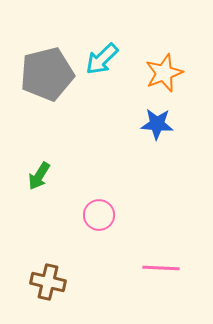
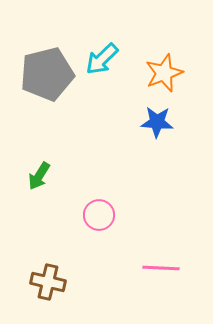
blue star: moved 2 px up
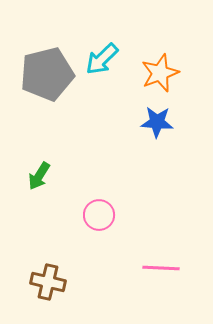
orange star: moved 4 px left
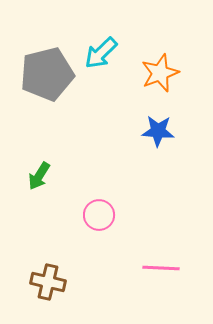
cyan arrow: moved 1 px left, 6 px up
blue star: moved 1 px right, 9 px down
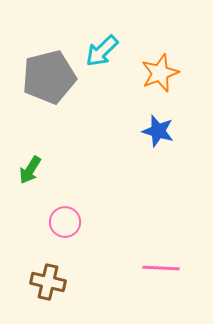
cyan arrow: moved 1 px right, 2 px up
gray pentagon: moved 2 px right, 3 px down
blue star: rotated 12 degrees clockwise
green arrow: moved 9 px left, 6 px up
pink circle: moved 34 px left, 7 px down
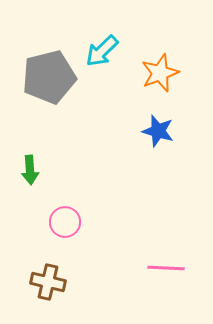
green arrow: rotated 36 degrees counterclockwise
pink line: moved 5 px right
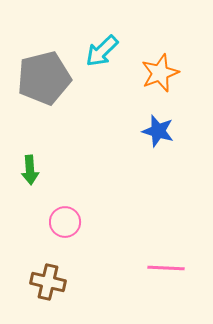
gray pentagon: moved 5 px left, 1 px down
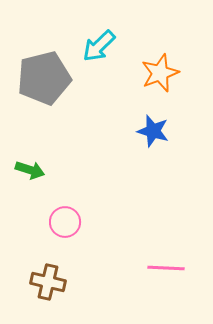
cyan arrow: moved 3 px left, 5 px up
blue star: moved 5 px left
green arrow: rotated 68 degrees counterclockwise
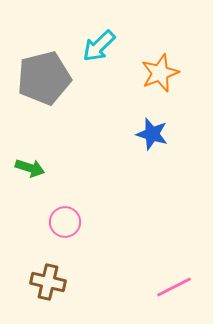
blue star: moved 1 px left, 3 px down
green arrow: moved 2 px up
pink line: moved 8 px right, 19 px down; rotated 30 degrees counterclockwise
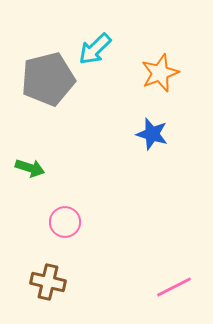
cyan arrow: moved 4 px left, 3 px down
gray pentagon: moved 4 px right, 1 px down
